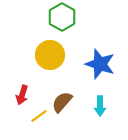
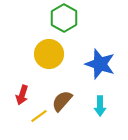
green hexagon: moved 2 px right, 1 px down
yellow circle: moved 1 px left, 1 px up
brown semicircle: moved 1 px up
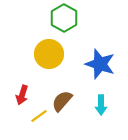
cyan arrow: moved 1 px right, 1 px up
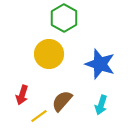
cyan arrow: rotated 18 degrees clockwise
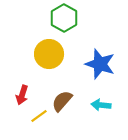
cyan arrow: rotated 78 degrees clockwise
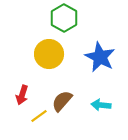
blue star: moved 7 px up; rotated 8 degrees clockwise
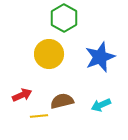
blue star: rotated 24 degrees clockwise
red arrow: rotated 132 degrees counterclockwise
brown semicircle: rotated 35 degrees clockwise
cyan arrow: rotated 30 degrees counterclockwise
yellow line: rotated 30 degrees clockwise
